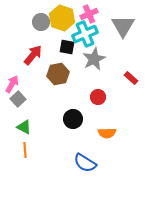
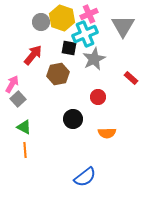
black square: moved 2 px right, 1 px down
blue semicircle: moved 14 px down; rotated 70 degrees counterclockwise
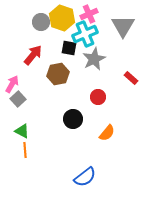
green triangle: moved 2 px left, 4 px down
orange semicircle: rotated 48 degrees counterclockwise
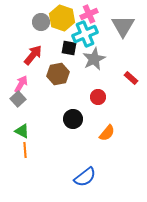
pink arrow: moved 9 px right
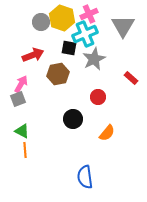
red arrow: rotated 30 degrees clockwise
gray square: rotated 21 degrees clockwise
blue semicircle: rotated 120 degrees clockwise
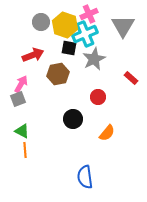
yellow hexagon: moved 3 px right, 7 px down
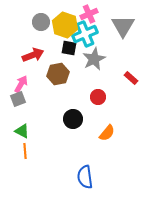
orange line: moved 1 px down
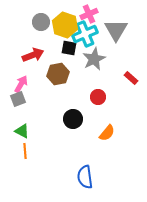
gray triangle: moved 7 px left, 4 px down
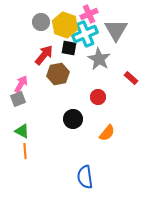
red arrow: moved 11 px right; rotated 30 degrees counterclockwise
gray star: moved 5 px right; rotated 15 degrees counterclockwise
